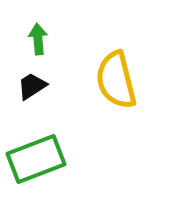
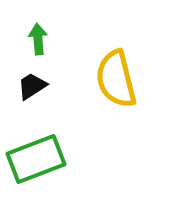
yellow semicircle: moved 1 px up
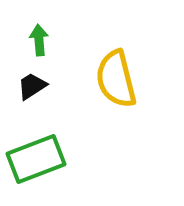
green arrow: moved 1 px right, 1 px down
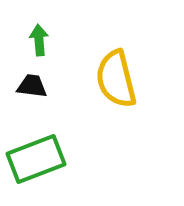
black trapezoid: rotated 40 degrees clockwise
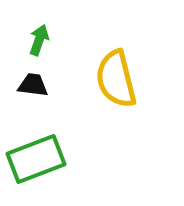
green arrow: rotated 24 degrees clockwise
black trapezoid: moved 1 px right, 1 px up
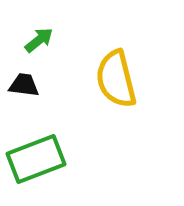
green arrow: rotated 32 degrees clockwise
black trapezoid: moved 9 px left
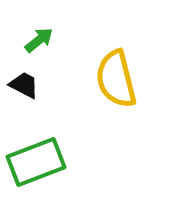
black trapezoid: rotated 20 degrees clockwise
green rectangle: moved 3 px down
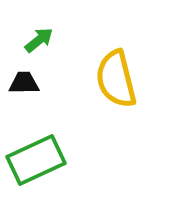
black trapezoid: moved 2 px up; rotated 28 degrees counterclockwise
green rectangle: moved 2 px up; rotated 4 degrees counterclockwise
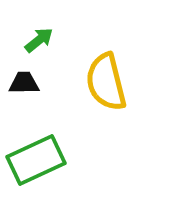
yellow semicircle: moved 10 px left, 3 px down
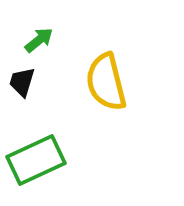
black trapezoid: moved 2 px left, 1 px up; rotated 72 degrees counterclockwise
